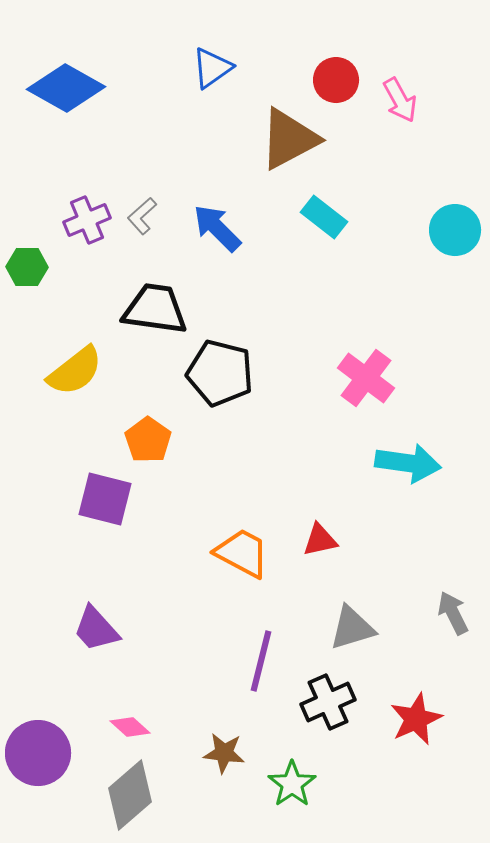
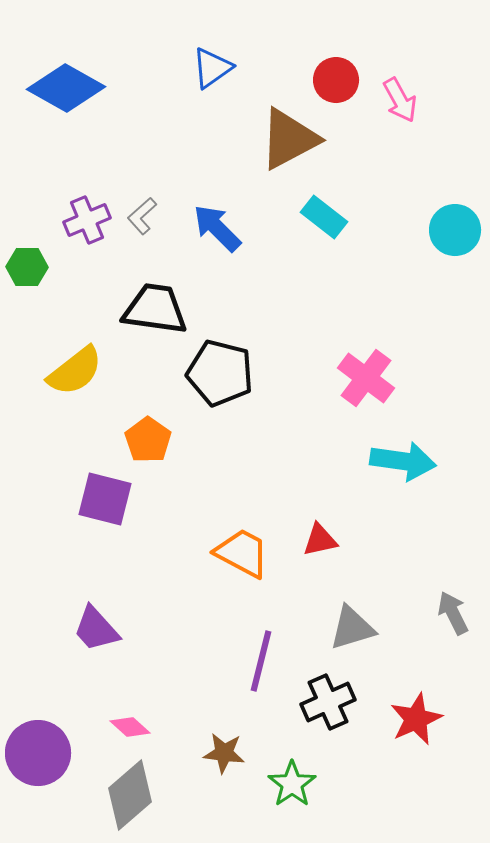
cyan arrow: moved 5 px left, 2 px up
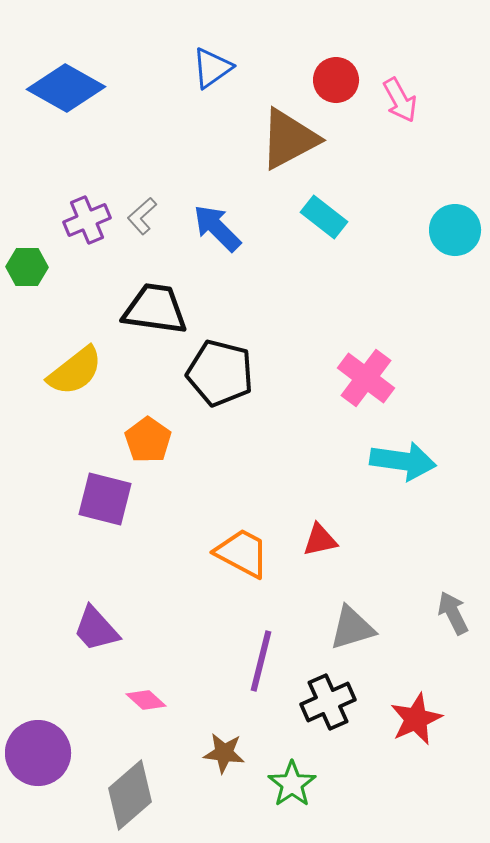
pink diamond: moved 16 px right, 27 px up
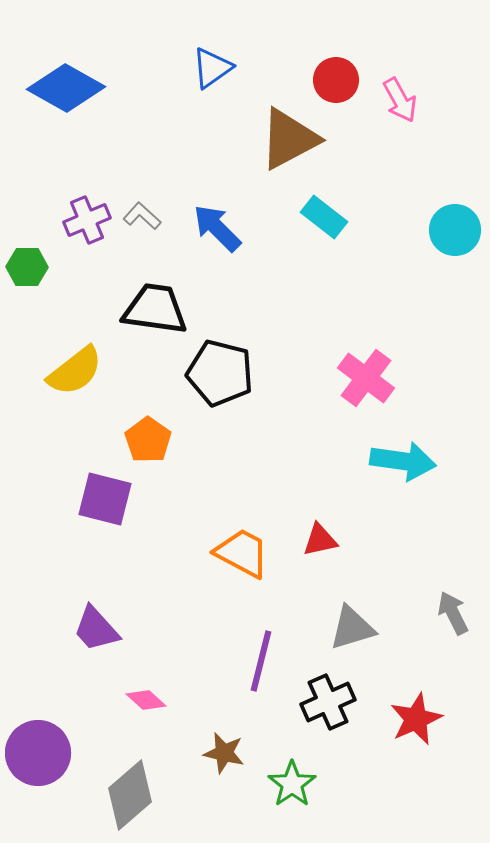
gray L-shape: rotated 84 degrees clockwise
brown star: rotated 6 degrees clockwise
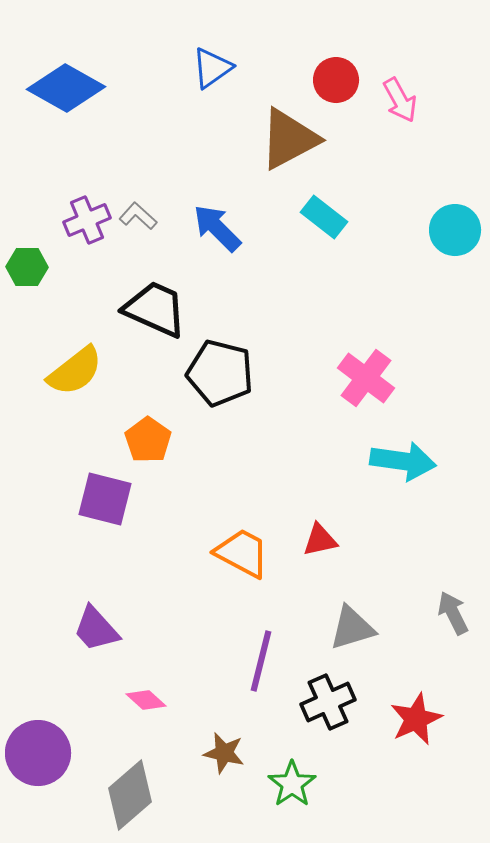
gray L-shape: moved 4 px left
black trapezoid: rotated 16 degrees clockwise
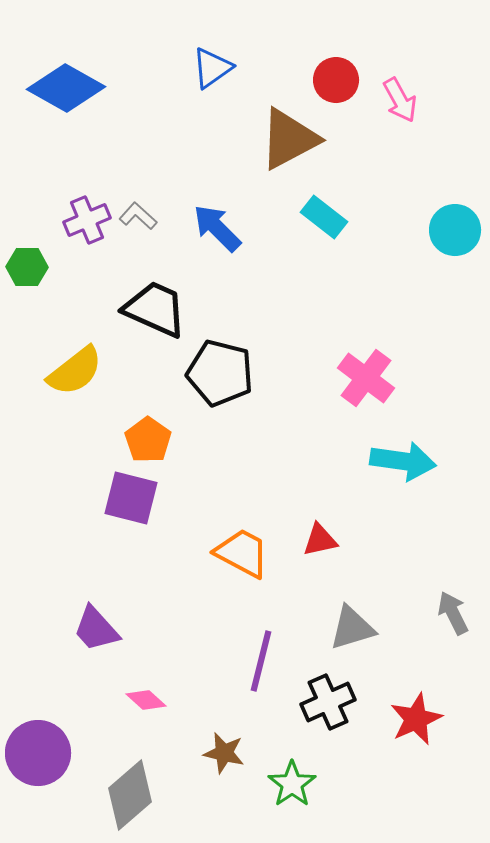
purple square: moved 26 px right, 1 px up
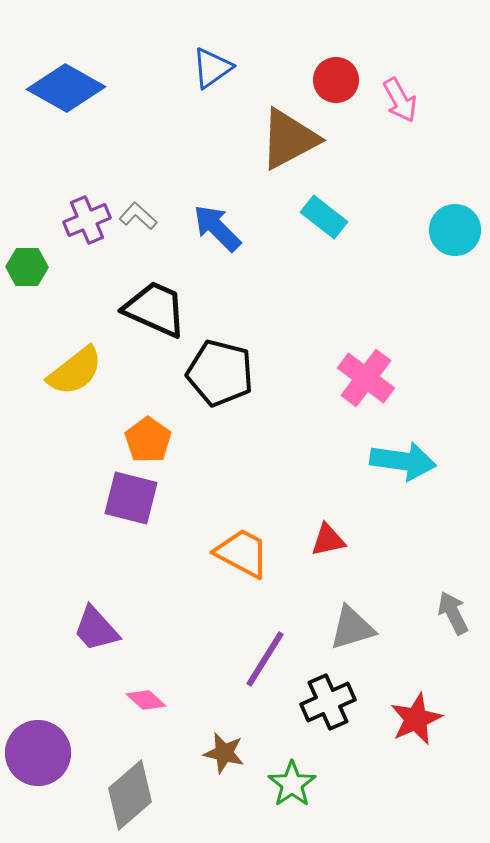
red triangle: moved 8 px right
purple line: moved 4 px right, 2 px up; rotated 18 degrees clockwise
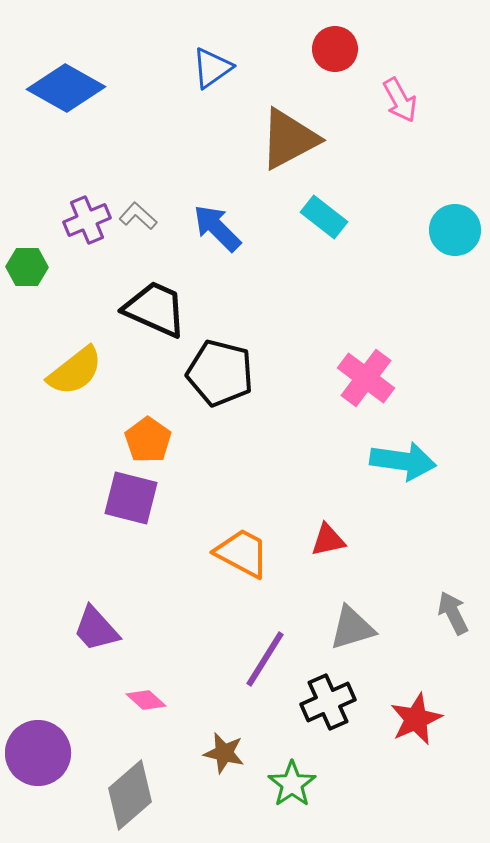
red circle: moved 1 px left, 31 px up
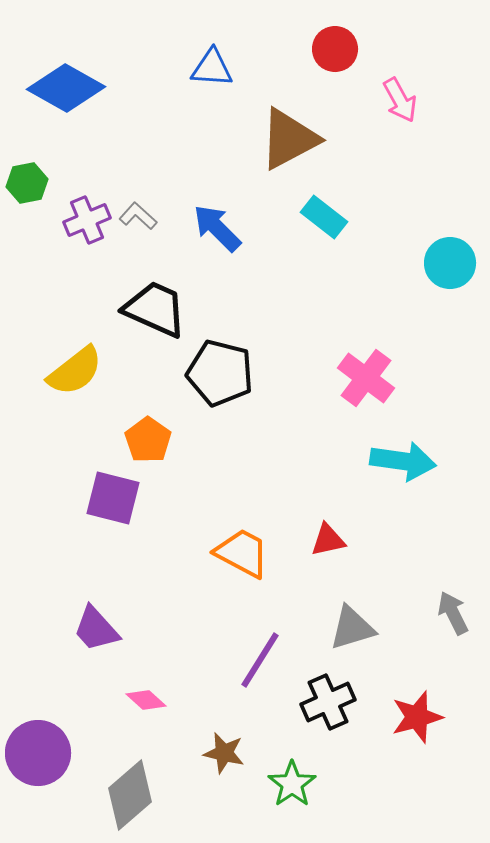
blue triangle: rotated 39 degrees clockwise
cyan circle: moved 5 px left, 33 px down
green hexagon: moved 84 px up; rotated 12 degrees counterclockwise
purple square: moved 18 px left
purple line: moved 5 px left, 1 px down
red star: moved 1 px right, 2 px up; rotated 8 degrees clockwise
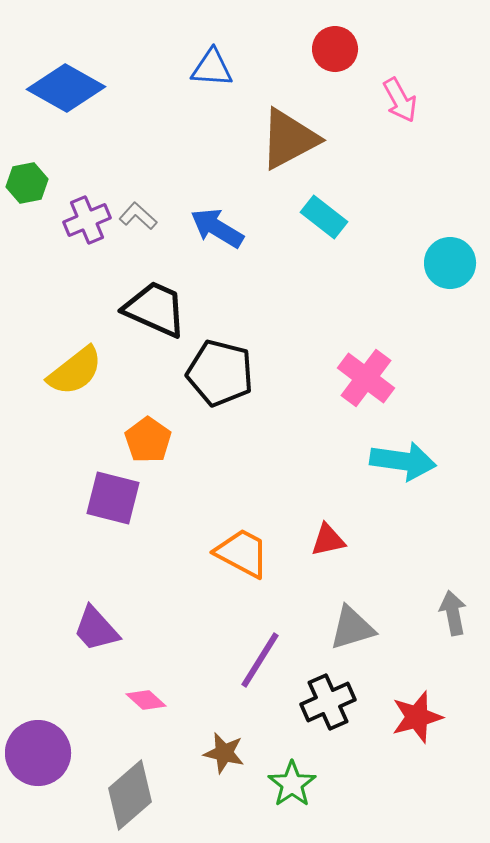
blue arrow: rotated 14 degrees counterclockwise
gray arrow: rotated 15 degrees clockwise
